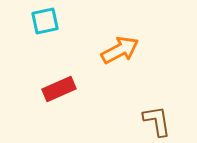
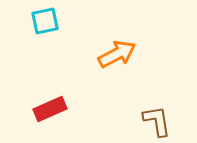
orange arrow: moved 3 px left, 4 px down
red rectangle: moved 9 px left, 20 px down
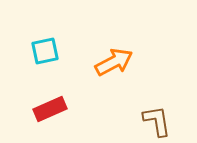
cyan square: moved 30 px down
orange arrow: moved 3 px left, 8 px down
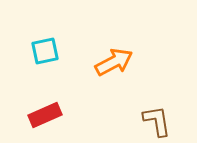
red rectangle: moved 5 px left, 6 px down
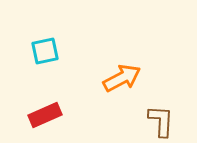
orange arrow: moved 8 px right, 16 px down
brown L-shape: moved 4 px right; rotated 12 degrees clockwise
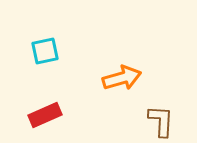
orange arrow: rotated 12 degrees clockwise
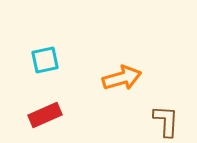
cyan square: moved 9 px down
brown L-shape: moved 5 px right
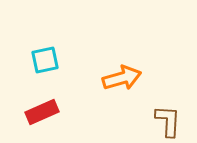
red rectangle: moved 3 px left, 3 px up
brown L-shape: moved 2 px right
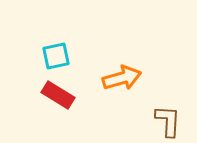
cyan square: moved 11 px right, 4 px up
red rectangle: moved 16 px right, 17 px up; rotated 56 degrees clockwise
